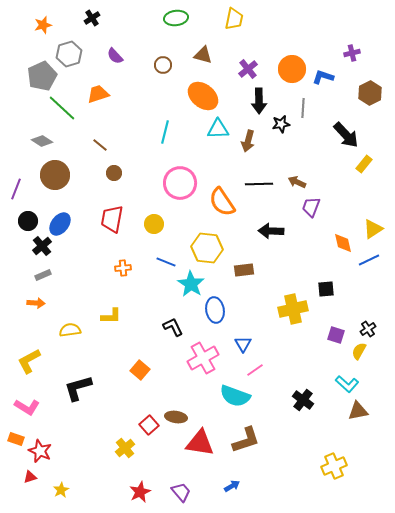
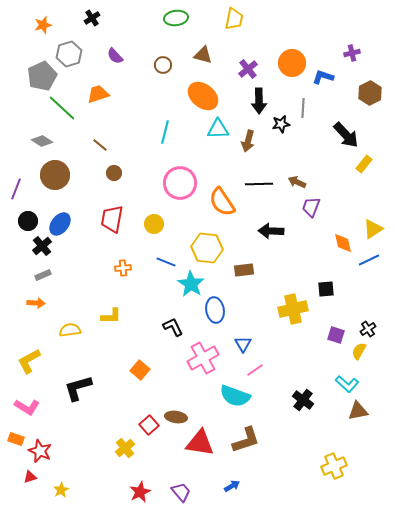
orange circle at (292, 69): moved 6 px up
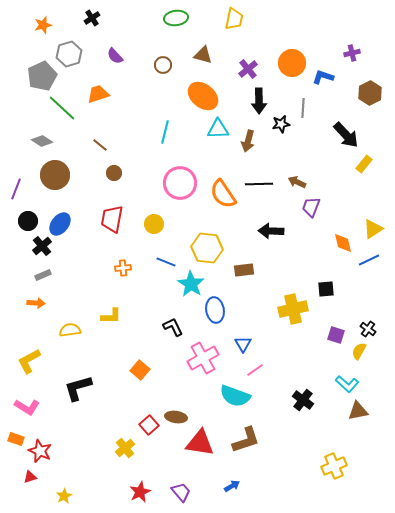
orange semicircle at (222, 202): moved 1 px right, 8 px up
black cross at (368, 329): rotated 21 degrees counterclockwise
yellow star at (61, 490): moved 3 px right, 6 px down
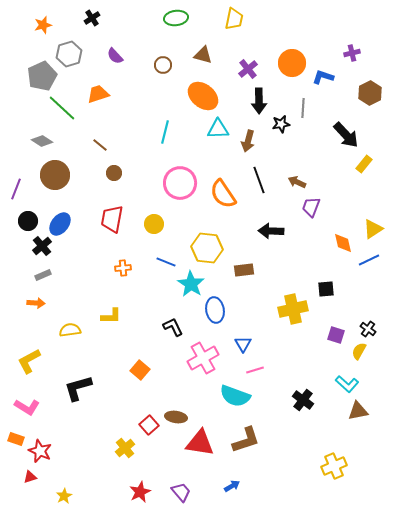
black line at (259, 184): moved 4 px up; rotated 72 degrees clockwise
pink line at (255, 370): rotated 18 degrees clockwise
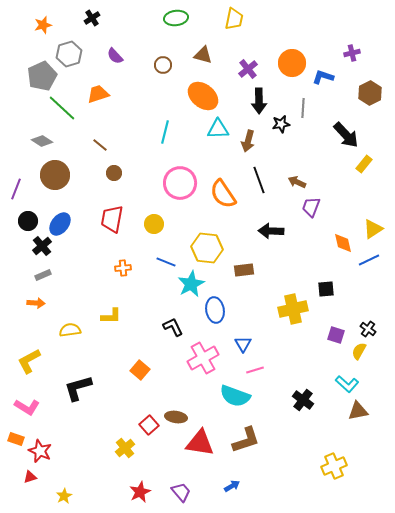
cyan star at (191, 284): rotated 12 degrees clockwise
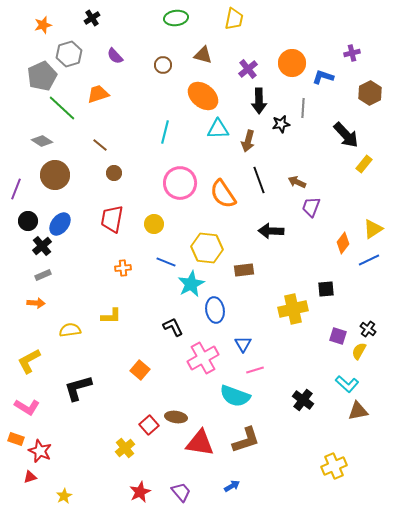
orange diamond at (343, 243): rotated 50 degrees clockwise
purple square at (336, 335): moved 2 px right, 1 px down
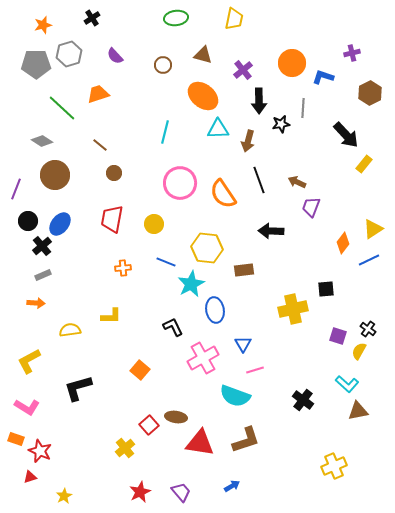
purple cross at (248, 69): moved 5 px left, 1 px down
gray pentagon at (42, 76): moved 6 px left, 12 px up; rotated 24 degrees clockwise
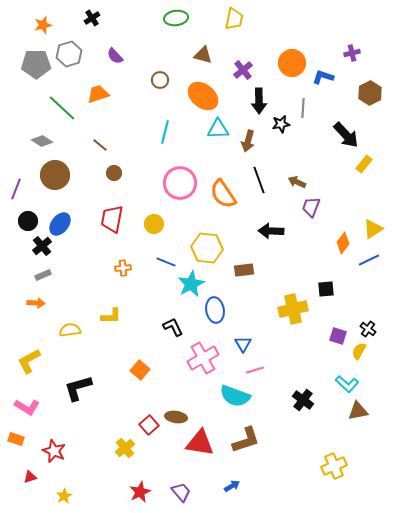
brown circle at (163, 65): moved 3 px left, 15 px down
red star at (40, 451): moved 14 px right
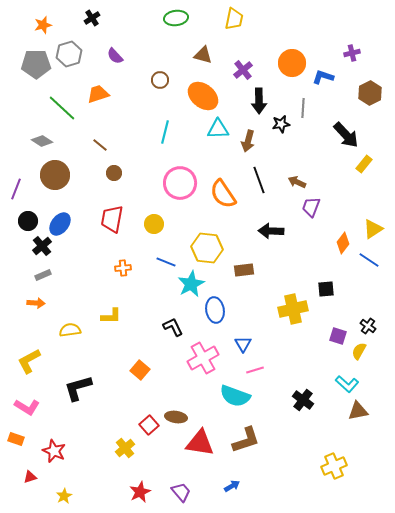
blue line at (369, 260): rotated 60 degrees clockwise
black cross at (368, 329): moved 3 px up
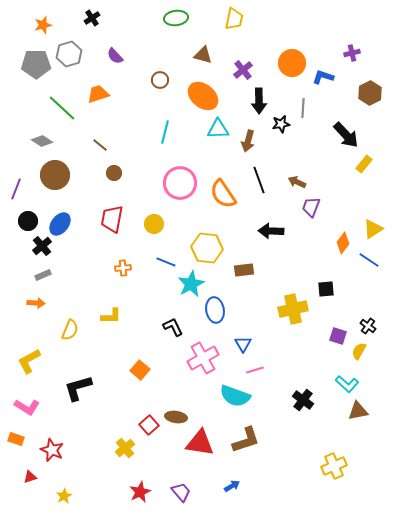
yellow semicircle at (70, 330): rotated 120 degrees clockwise
red star at (54, 451): moved 2 px left, 1 px up
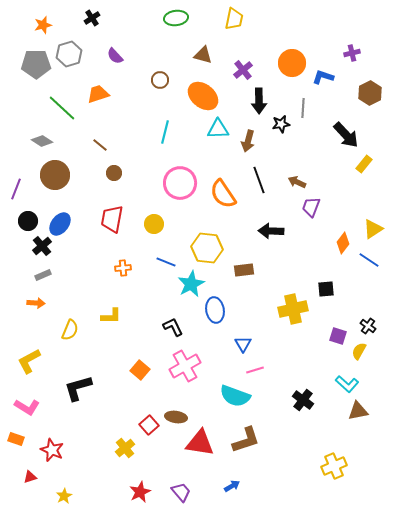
pink cross at (203, 358): moved 18 px left, 8 px down
